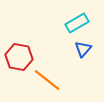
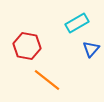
blue triangle: moved 8 px right
red hexagon: moved 8 px right, 11 px up
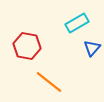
blue triangle: moved 1 px right, 1 px up
orange line: moved 2 px right, 2 px down
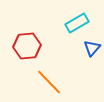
red hexagon: rotated 16 degrees counterclockwise
orange line: rotated 8 degrees clockwise
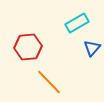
red hexagon: moved 1 px right, 1 px down
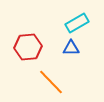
blue triangle: moved 21 px left; rotated 48 degrees clockwise
orange line: moved 2 px right
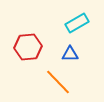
blue triangle: moved 1 px left, 6 px down
orange line: moved 7 px right
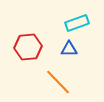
cyan rectangle: rotated 10 degrees clockwise
blue triangle: moved 1 px left, 5 px up
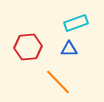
cyan rectangle: moved 1 px left
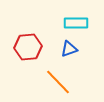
cyan rectangle: rotated 20 degrees clockwise
blue triangle: rotated 18 degrees counterclockwise
